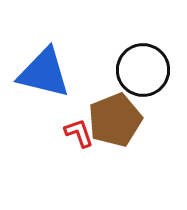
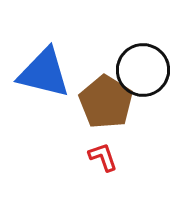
brown pentagon: moved 9 px left, 18 px up; rotated 18 degrees counterclockwise
red L-shape: moved 24 px right, 24 px down
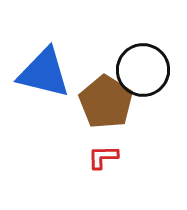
red L-shape: rotated 72 degrees counterclockwise
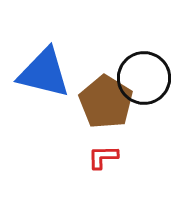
black circle: moved 1 px right, 8 px down
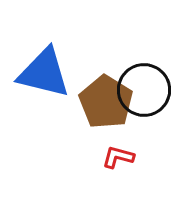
black circle: moved 12 px down
red L-shape: moved 15 px right; rotated 16 degrees clockwise
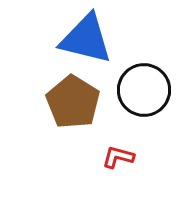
blue triangle: moved 42 px right, 34 px up
brown pentagon: moved 33 px left
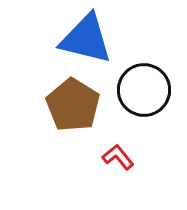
brown pentagon: moved 3 px down
red L-shape: rotated 36 degrees clockwise
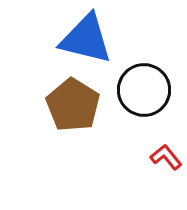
red L-shape: moved 48 px right
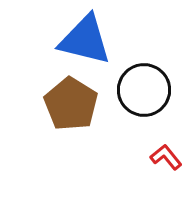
blue triangle: moved 1 px left, 1 px down
brown pentagon: moved 2 px left, 1 px up
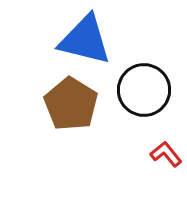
red L-shape: moved 3 px up
